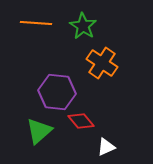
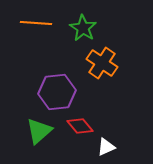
green star: moved 2 px down
purple hexagon: rotated 12 degrees counterclockwise
red diamond: moved 1 px left, 5 px down
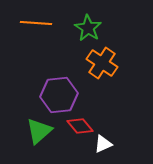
green star: moved 5 px right
purple hexagon: moved 2 px right, 3 px down
white triangle: moved 3 px left, 3 px up
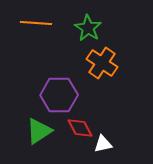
purple hexagon: rotated 6 degrees clockwise
red diamond: moved 2 px down; rotated 12 degrees clockwise
green triangle: rotated 8 degrees clockwise
white triangle: rotated 12 degrees clockwise
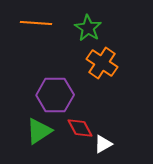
purple hexagon: moved 4 px left
white triangle: rotated 18 degrees counterclockwise
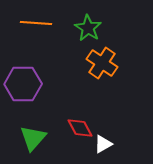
purple hexagon: moved 32 px left, 11 px up
green triangle: moved 6 px left, 7 px down; rotated 16 degrees counterclockwise
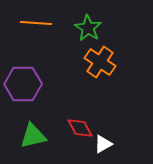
orange cross: moved 2 px left, 1 px up
green triangle: moved 2 px up; rotated 36 degrees clockwise
